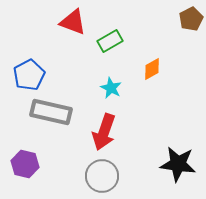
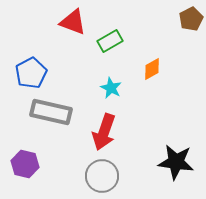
blue pentagon: moved 2 px right, 2 px up
black star: moved 2 px left, 2 px up
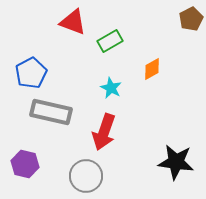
gray circle: moved 16 px left
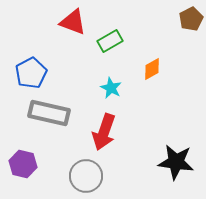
gray rectangle: moved 2 px left, 1 px down
purple hexagon: moved 2 px left
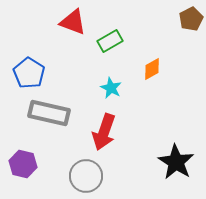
blue pentagon: moved 2 px left; rotated 12 degrees counterclockwise
black star: rotated 24 degrees clockwise
